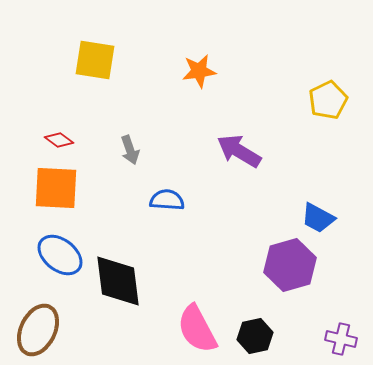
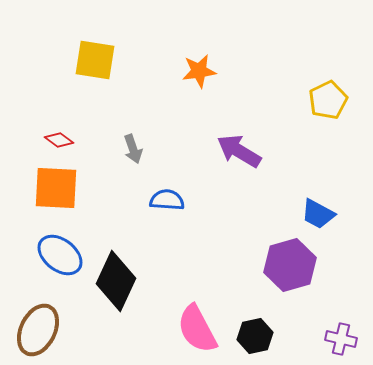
gray arrow: moved 3 px right, 1 px up
blue trapezoid: moved 4 px up
black diamond: moved 2 px left; rotated 32 degrees clockwise
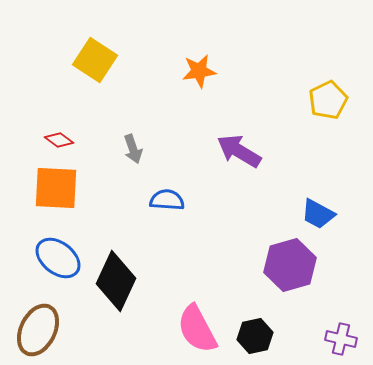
yellow square: rotated 24 degrees clockwise
blue ellipse: moved 2 px left, 3 px down
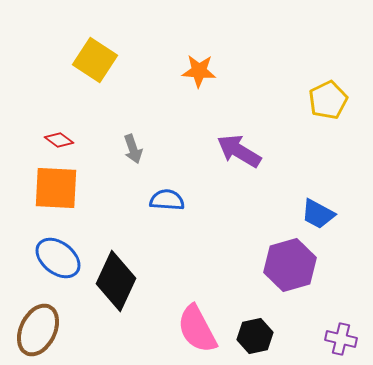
orange star: rotated 12 degrees clockwise
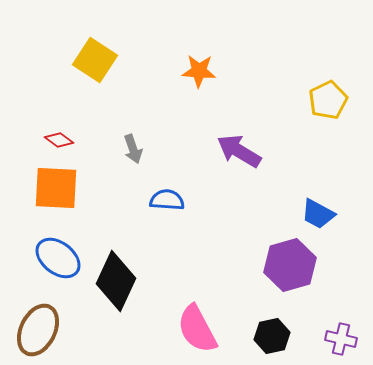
black hexagon: moved 17 px right
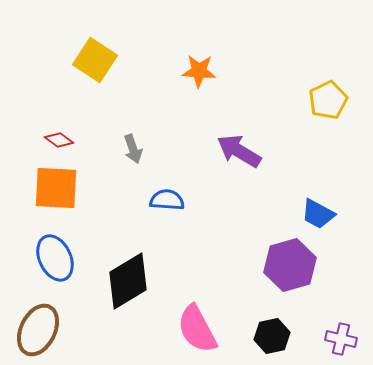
blue ellipse: moved 3 px left; rotated 27 degrees clockwise
black diamond: moved 12 px right; rotated 34 degrees clockwise
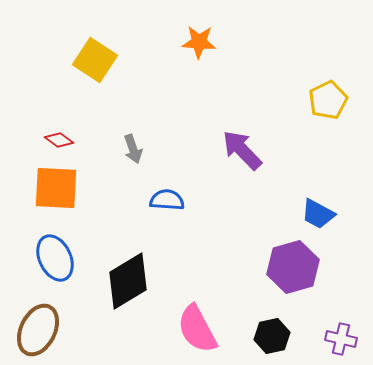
orange star: moved 29 px up
purple arrow: moved 3 px right, 1 px up; rotated 15 degrees clockwise
purple hexagon: moved 3 px right, 2 px down
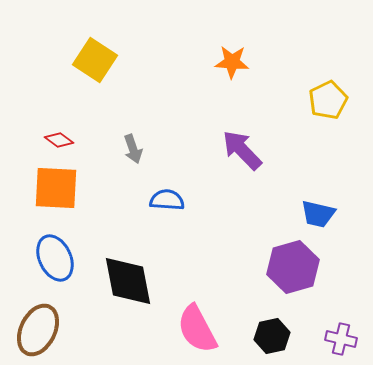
orange star: moved 33 px right, 20 px down
blue trapezoid: rotated 15 degrees counterclockwise
black diamond: rotated 70 degrees counterclockwise
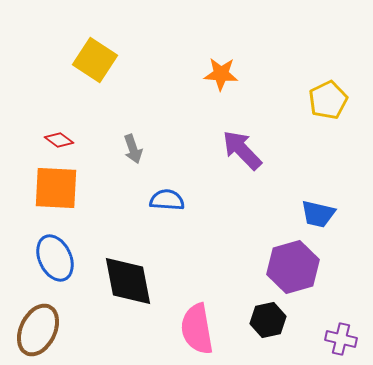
orange star: moved 11 px left, 12 px down
pink semicircle: rotated 18 degrees clockwise
black hexagon: moved 4 px left, 16 px up
